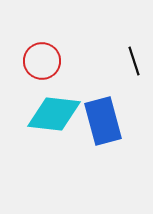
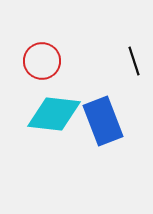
blue rectangle: rotated 6 degrees counterclockwise
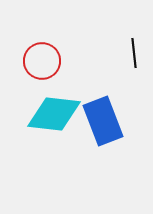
black line: moved 8 px up; rotated 12 degrees clockwise
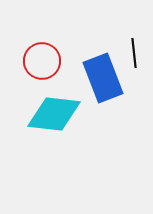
blue rectangle: moved 43 px up
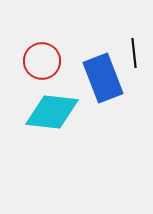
cyan diamond: moved 2 px left, 2 px up
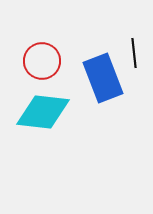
cyan diamond: moved 9 px left
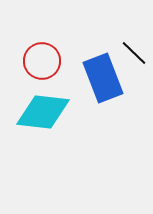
black line: rotated 40 degrees counterclockwise
